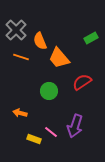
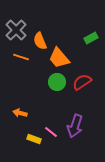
green circle: moved 8 px right, 9 px up
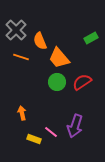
orange arrow: moved 2 px right; rotated 64 degrees clockwise
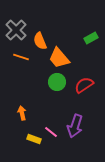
red semicircle: moved 2 px right, 3 px down
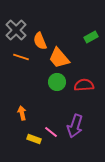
green rectangle: moved 1 px up
red semicircle: rotated 30 degrees clockwise
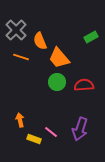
orange arrow: moved 2 px left, 7 px down
purple arrow: moved 5 px right, 3 px down
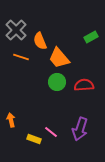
orange arrow: moved 9 px left
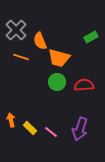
orange trapezoid: rotated 35 degrees counterclockwise
yellow rectangle: moved 4 px left, 11 px up; rotated 24 degrees clockwise
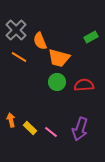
orange line: moved 2 px left; rotated 14 degrees clockwise
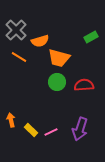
orange semicircle: rotated 84 degrees counterclockwise
yellow rectangle: moved 1 px right, 2 px down
pink line: rotated 64 degrees counterclockwise
